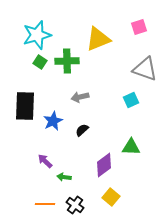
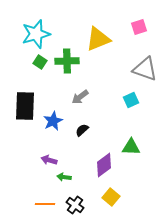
cyan star: moved 1 px left, 1 px up
gray arrow: rotated 24 degrees counterclockwise
purple arrow: moved 4 px right, 1 px up; rotated 28 degrees counterclockwise
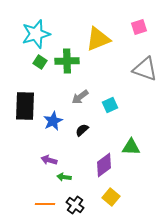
cyan square: moved 21 px left, 5 px down
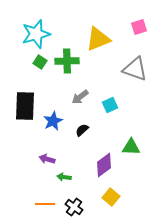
gray triangle: moved 10 px left
purple arrow: moved 2 px left, 1 px up
black cross: moved 1 px left, 2 px down
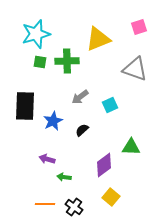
green square: rotated 24 degrees counterclockwise
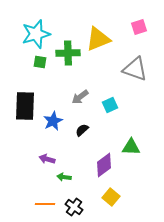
green cross: moved 1 px right, 8 px up
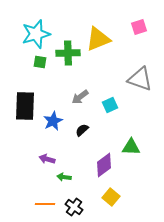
gray triangle: moved 5 px right, 10 px down
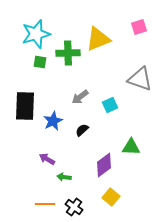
purple arrow: rotated 14 degrees clockwise
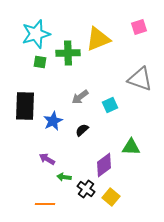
black cross: moved 12 px right, 18 px up
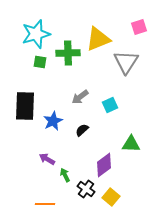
gray triangle: moved 14 px left, 17 px up; rotated 44 degrees clockwise
green triangle: moved 3 px up
green arrow: moved 1 px right, 2 px up; rotated 56 degrees clockwise
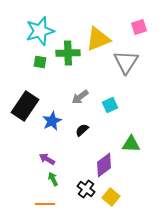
cyan star: moved 4 px right, 3 px up
black rectangle: rotated 32 degrees clockwise
blue star: moved 1 px left
green arrow: moved 12 px left, 4 px down
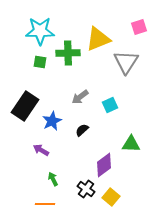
cyan star: rotated 16 degrees clockwise
purple arrow: moved 6 px left, 9 px up
